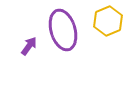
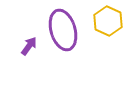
yellow hexagon: rotated 12 degrees counterclockwise
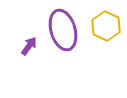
yellow hexagon: moved 2 px left, 5 px down
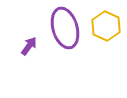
purple ellipse: moved 2 px right, 2 px up
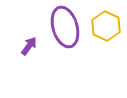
purple ellipse: moved 1 px up
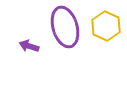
purple arrow: rotated 108 degrees counterclockwise
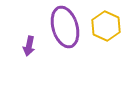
purple arrow: rotated 96 degrees counterclockwise
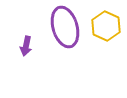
purple arrow: moved 3 px left
